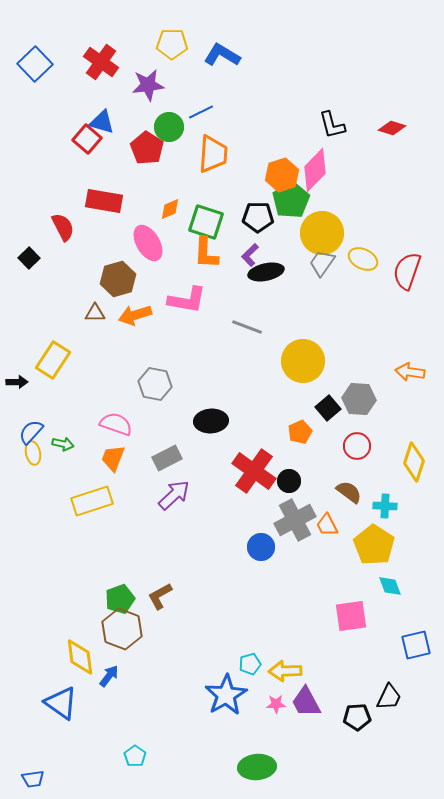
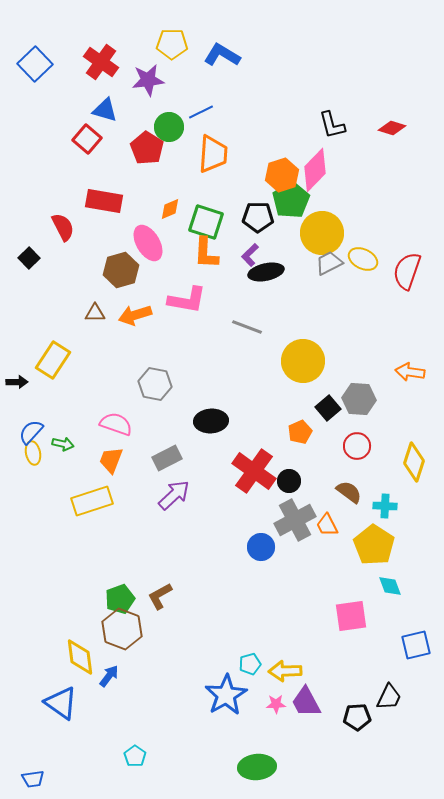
purple star at (148, 85): moved 5 px up
blue triangle at (102, 122): moved 3 px right, 12 px up
gray trapezoid at (322, 263): moved 7 px right; rotated 28 degrees clockwise
brown hexagon at (118, 279): moved 3 px right, 9 px up
orange trapezoid at (113, 458): moved 2 px left, 2 px down
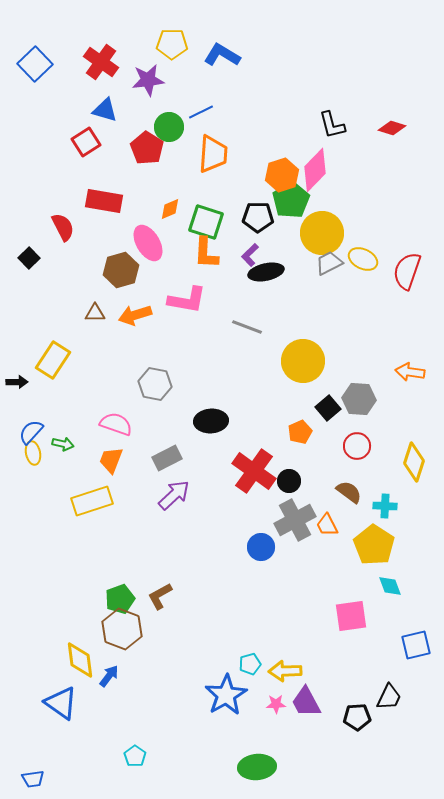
red square at (87, 139): moved 1 px left, 3 px down; rotated 16 degrees clockwise
yellow diamond at (80, 657): moved 3 px down
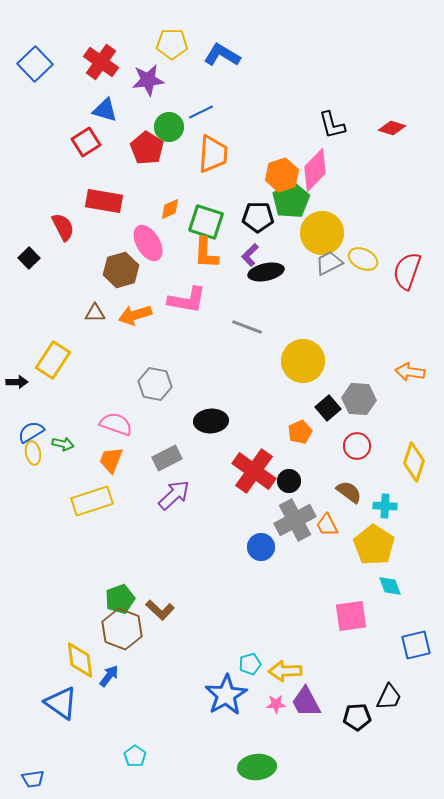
blue semicircle at (31, 432): rotated 16 degrees clockwise
brown L-shape at (160, 596): moved 14 px down; rotated 108 degrees counterclockwise
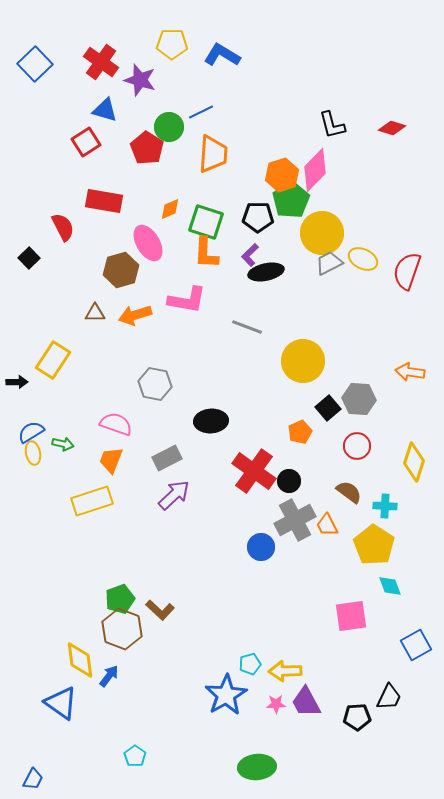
purple star at (148, 80): moved 8 px left; rotated 24 degrees clockwise
blue square at (416, 645): rotated 16 degrees counterclockwise
blue trapezoid at (33, 779): rotated 55 degrees counterclockwise
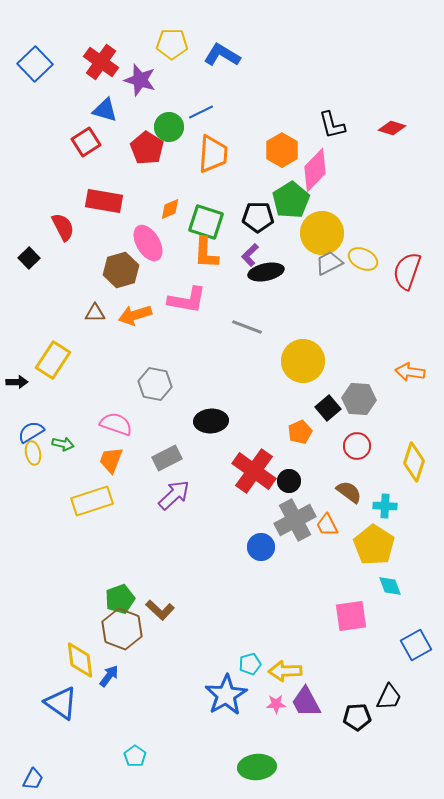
orange hexagon at (282, 175): moved 25 px up; rotated 12 degrees counterclockwise
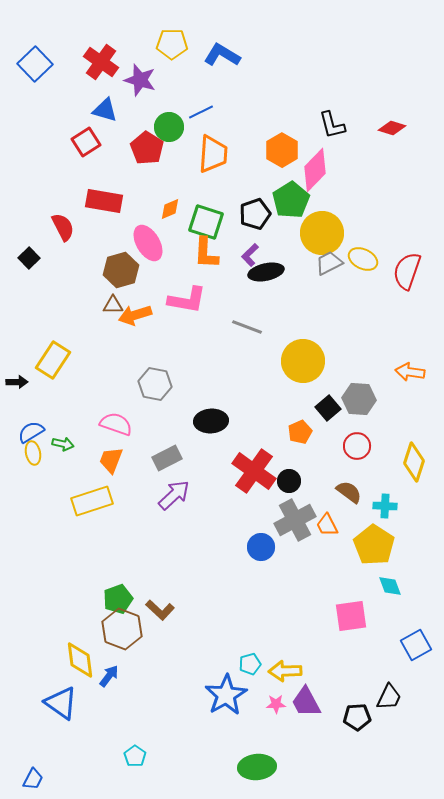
black pentagon at (258, 217): moved 3 px left, 3 px up; rotated 20 degrees counterclockwise
brown triangle at (95, 313): moved 18 px right, 8 px up
green pentagon at (120, 599): moved 2 px left
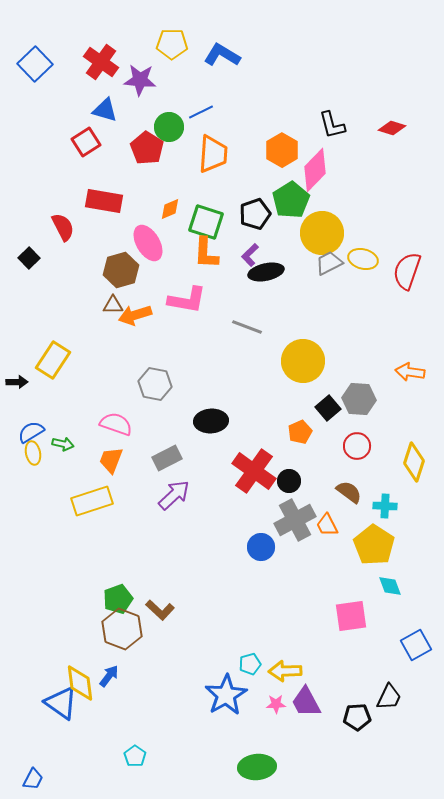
purple star at (140, 80): rotated 12 degrees counterclockwise
yellow ellipse at (363, 259): rotated 12 degrees counterclockwise
yellow diamond at (80, 660): moved 23 px down
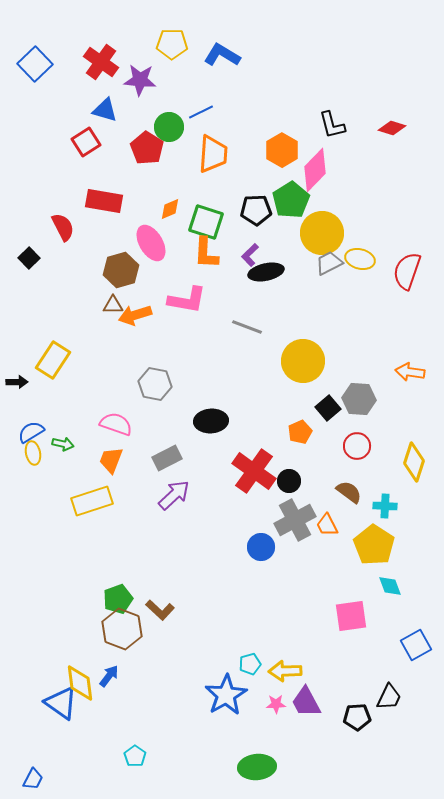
black pentagon at (255, 214): moved 1 px right, 4 px up; rotated 16 degrees clockwise
pink ellipse at (148, 243): moved 3 px right
yellow ellipse at (363, 259): moved 3 px left
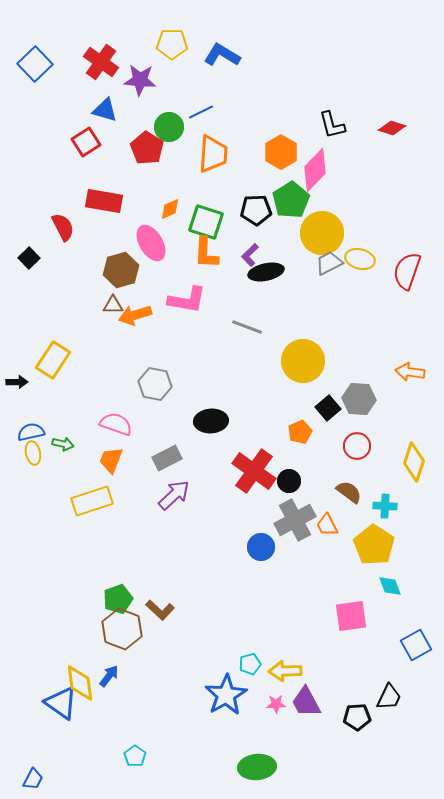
orange hexagon at (282, 150): moved 1 px left, 2 px down
blue semicircle at (31, 432): rotated 20 degrees clockwise
